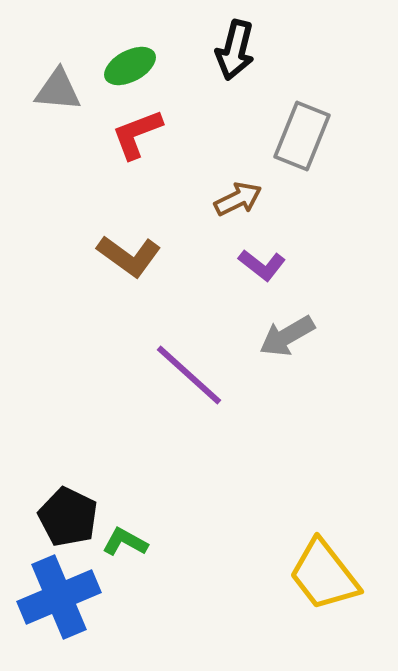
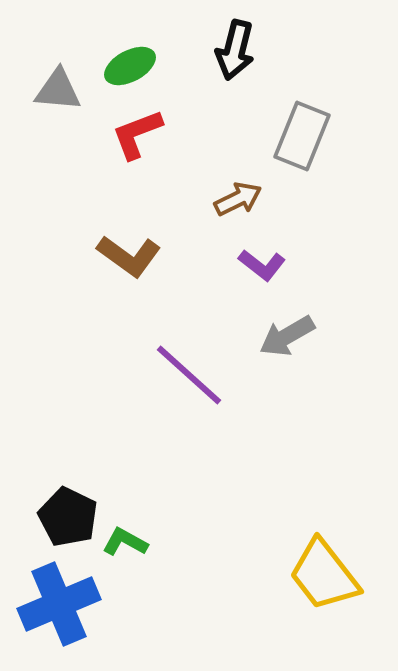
blue cross: moved 7 px down
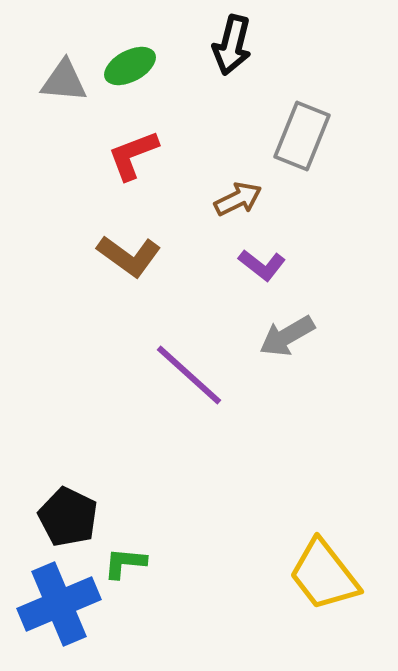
black arrow: moved 3 px left, 5 px up
gray triangle: moved 6 px right, 9 px up
red L-shape: moved 4 px left, 21 px down
green L-shape: moved 21 px down; rotated 24 degrees counterclockwise
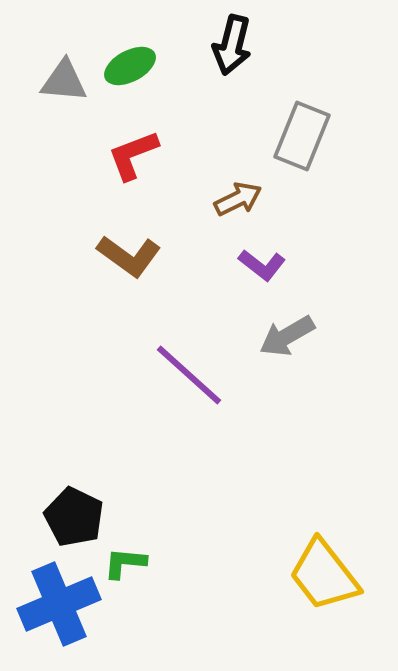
black pentagon: moved 6 px right
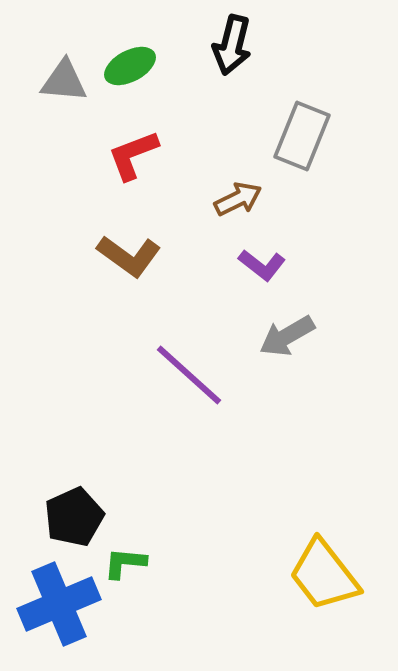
black pentagon: rotated 22 degrees clockwise
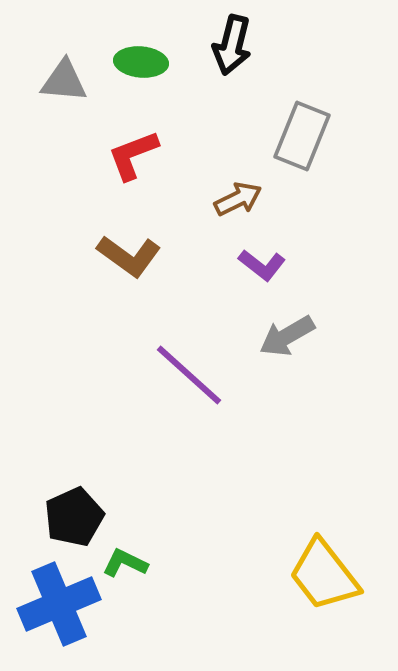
green ellipse: moved 11 px right, 4 px up; rotated 33 degrees clockwise
green L-shape: rotated 21 degrees clockwise
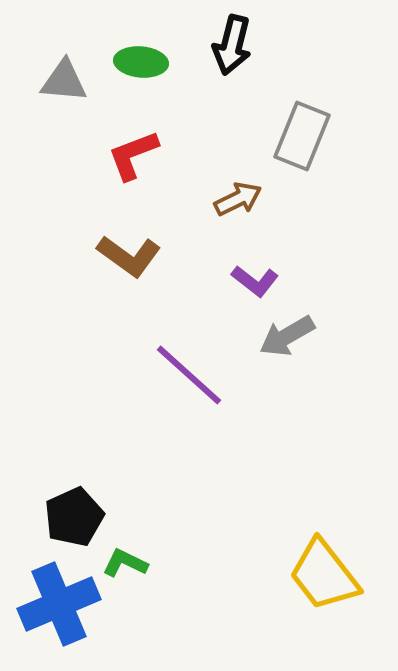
purple L-shape: moved 7 px left, 16 px down
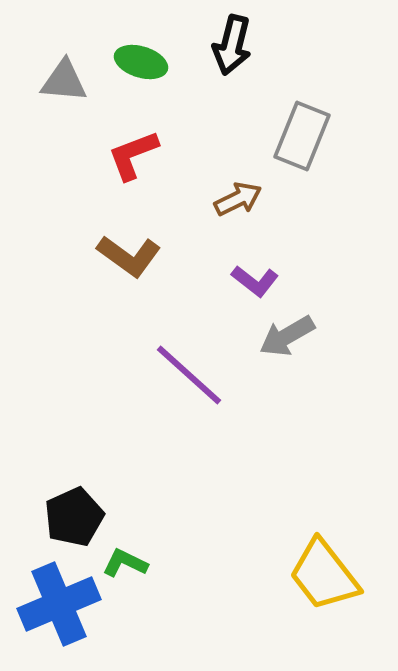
green ellipse: rotated 12 degrees clockwise
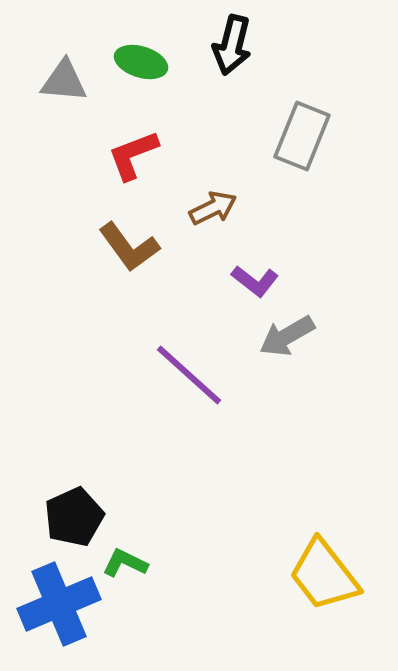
brown arrow: moved 25 px left, 9 px down
brown L-shape: moved 9 px up; rotated 18 degrees clockwise
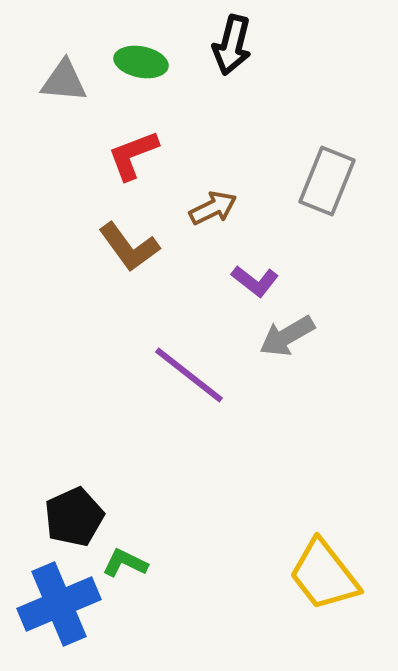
green ellipse: rotated 6 degrees counterclockwise
gray rectangle: moved 25 px right, 45 px down
purple line: rotated 4 degrees counterclockwise
